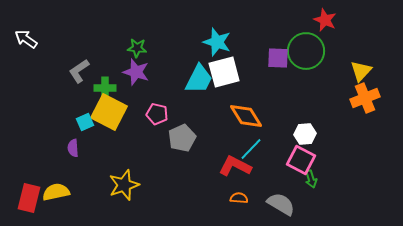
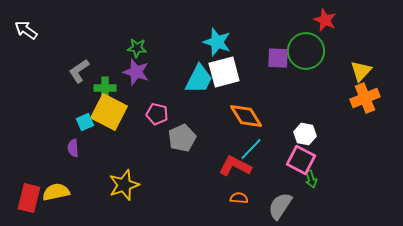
white arrow: moved 9 px up
white hexagon: rotated 15 degrees clockwise
gray semicircle: moved 1 px left, 2 px down; rotated 88 degrees counterclockwise
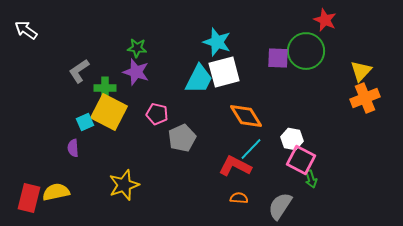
white hexagon: moved 13 px left, 5 px down
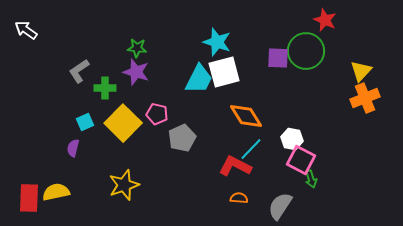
yellow square: moved 14 px right, 11 px down; rotated 18 degrees clockwise
purple semicircle: rotated 18 degrees clockwise
red rectangle: rotated 12 degrees counterclockwise
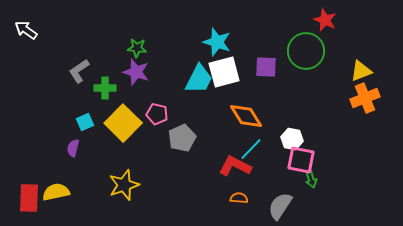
purple square: moved 12 px left, 9 px down
yellow triangle: rotated 25 degrees clockwise
pink square: rotated 16 degrees counterclockwise
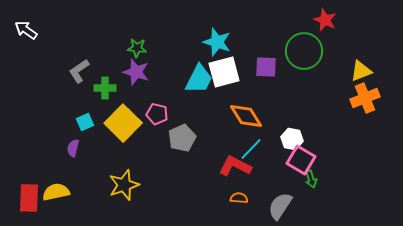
green circle: moved 2 px left
pink square: rotated 20 degrees clockwise
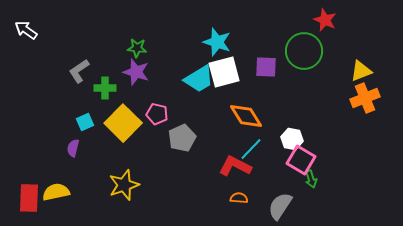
cyan trapezoid: rotated 32 degrees clockwise
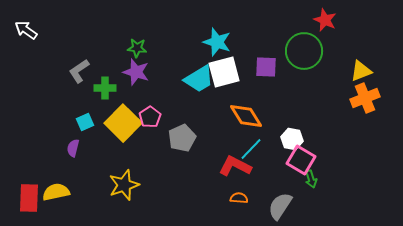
pink pentagon: moved 7 px left, 3 px down; rotated 25 degrees clockwise
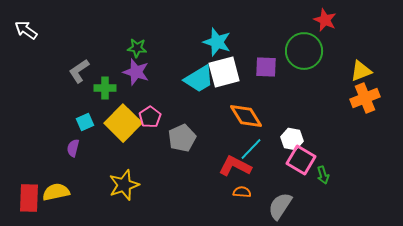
green arrow: moved 12 px right, 4 px up
orange semicircle: moved 3 px right, 6 px up
